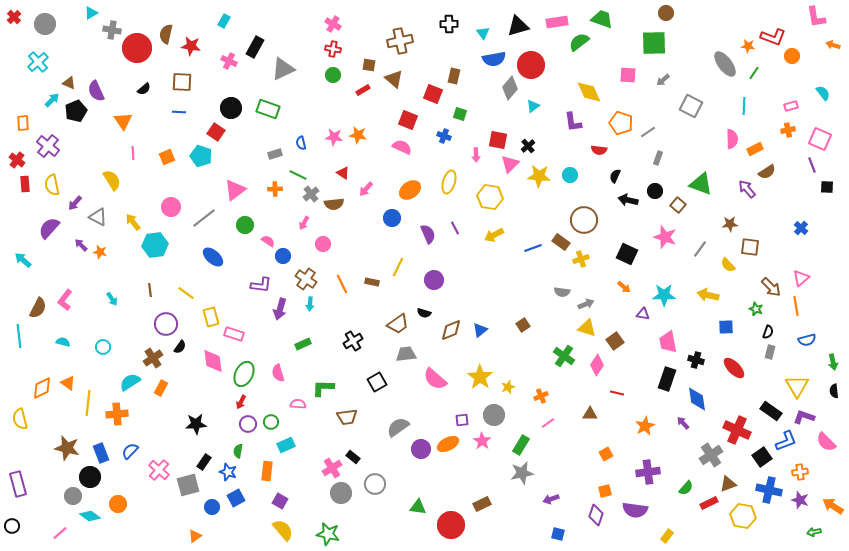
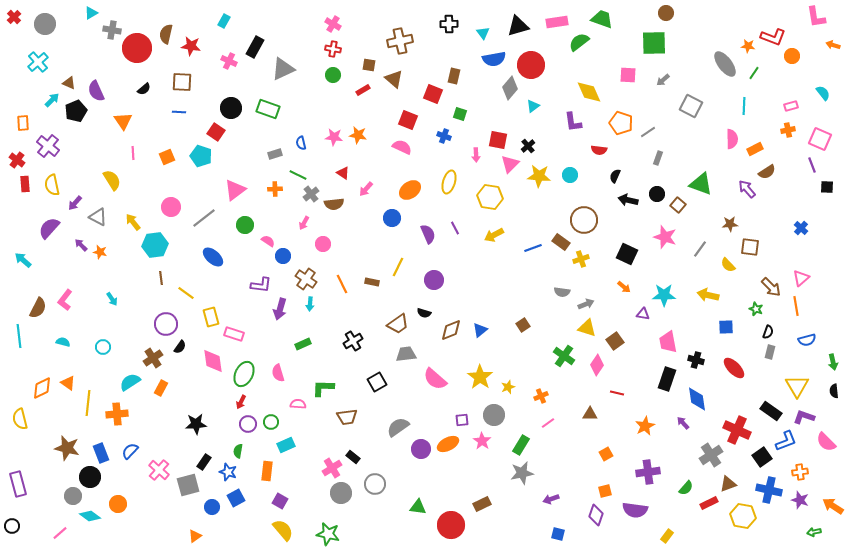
black circle at (655, 191): moved 2 px right, 3 px down
brown line at (150, 290): moved 11 px right, 12 px up
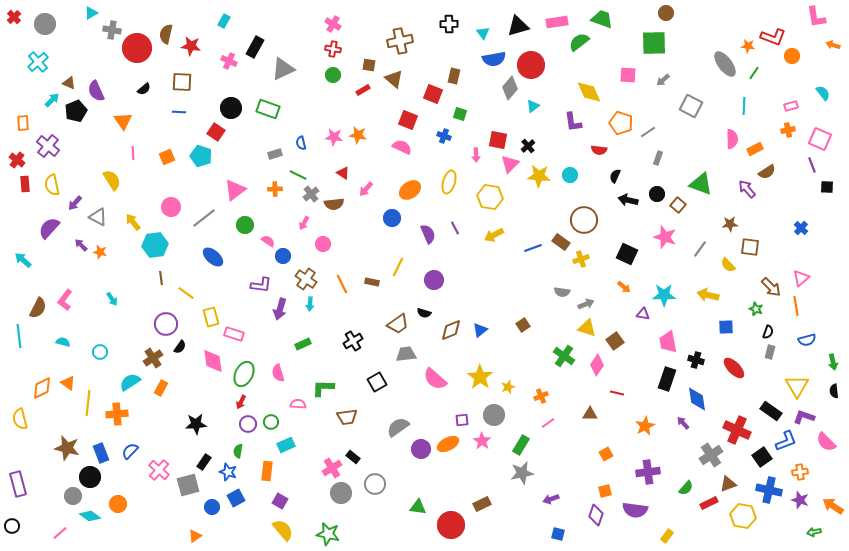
cyan circle at (103, 347): moved 3 px left, 5 px down
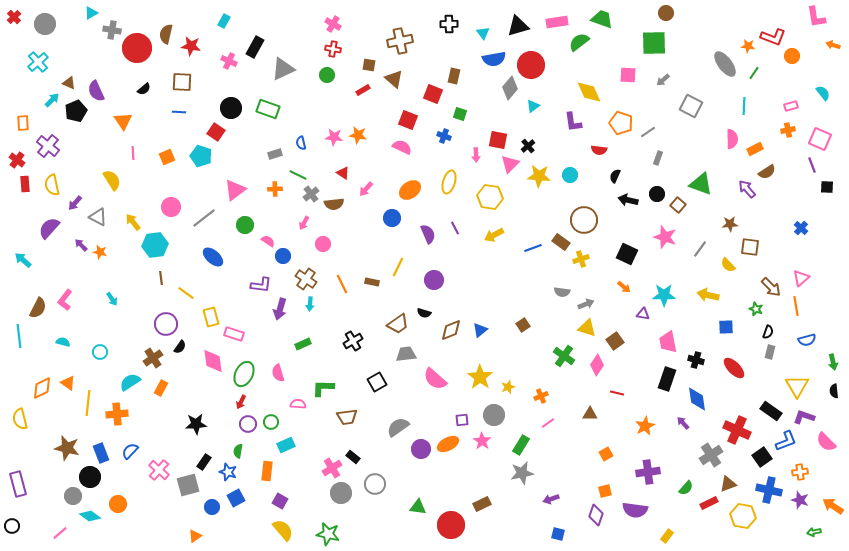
green circle at (333, 75): moved 6 px left
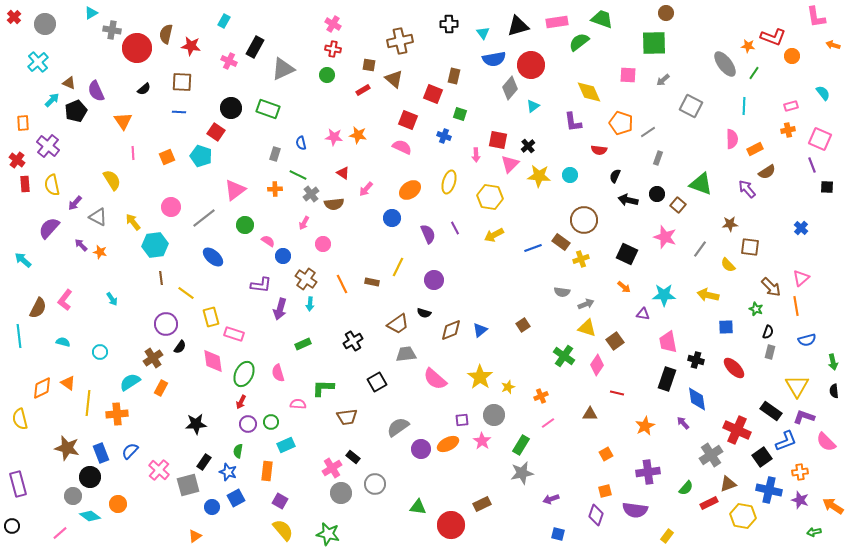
gray rectangle at (275, 154): rotated 56 degrees counterclockwise
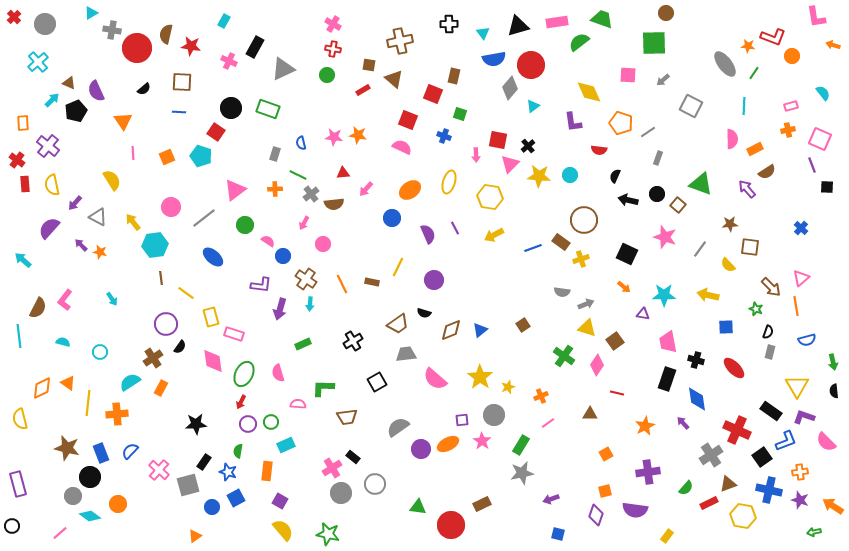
red triangle at (343, 173): rotated 40 degrees counterclockwise
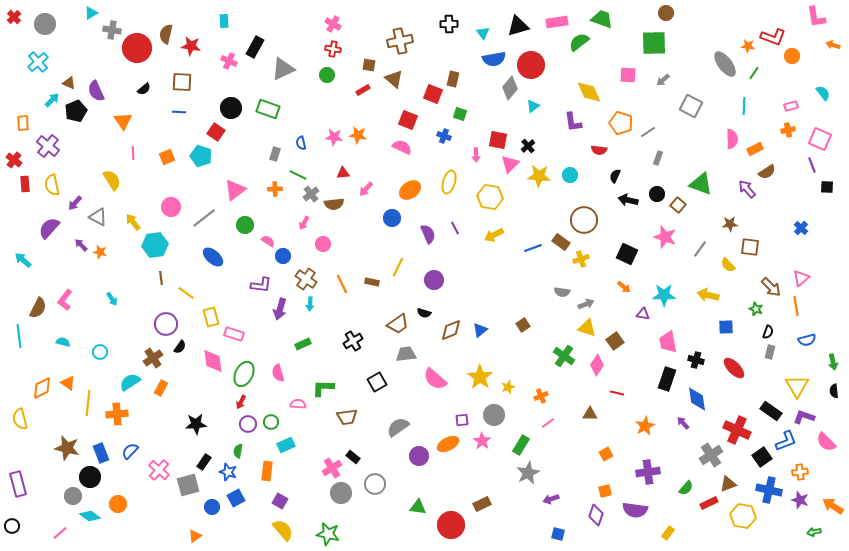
cyan rectangle at (224, 21): rotated 32 degrees counterclockwise
brown rectangle at (454, 76): moved 1 px left, 3 px down
red cross at (17, 160): moved 3 px left
purple circle at (421, 449): moved 2 px left, 7 px down
gray star at (522, 473): moved 6 px right; rotated 15 degrees counterclockwise
yellow rectangle at (667, 536): moved 1 px right, 3 px up
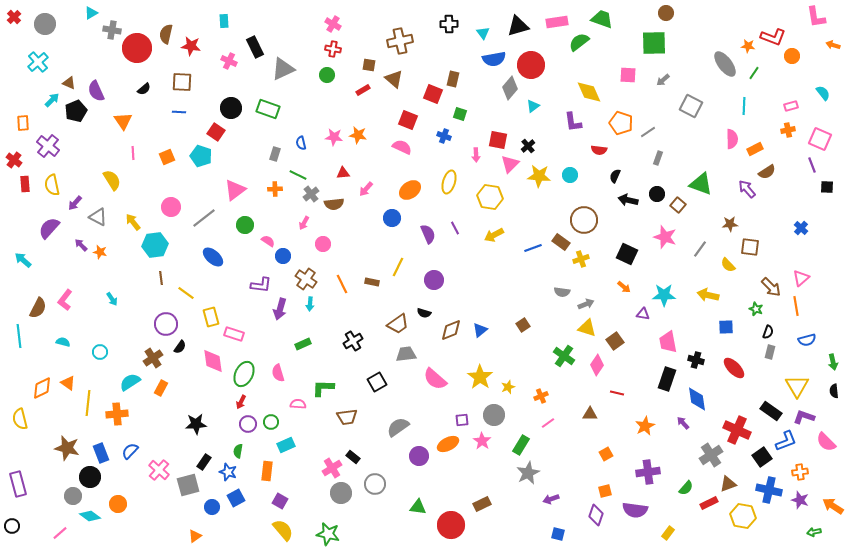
black rectangle at (255, 47): rotated 55 degrees counterclockwise
